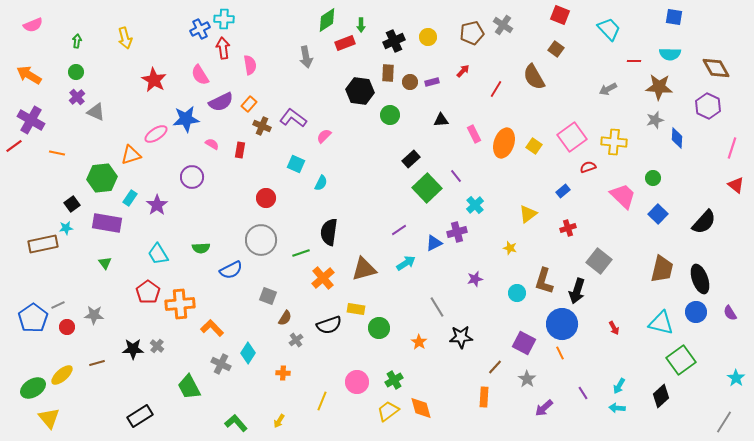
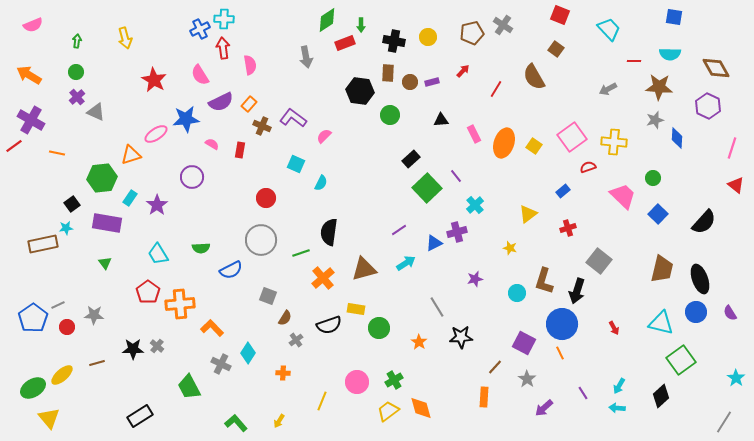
black cross at (394, 41): rotated 35 degrees clockwise
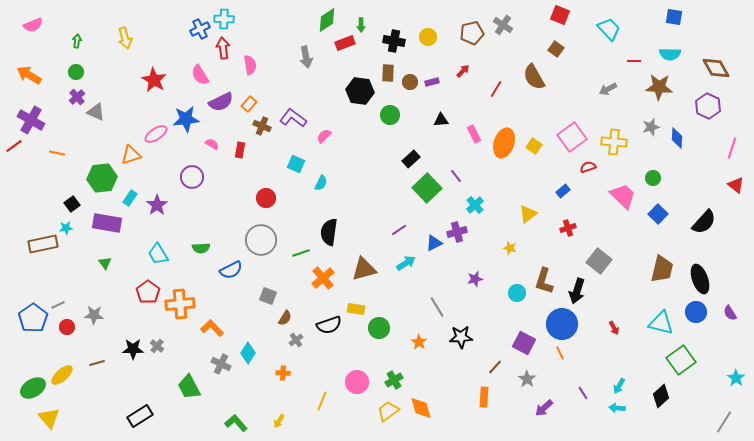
gray star at (655, 120): moved 4 px left, 7 px down
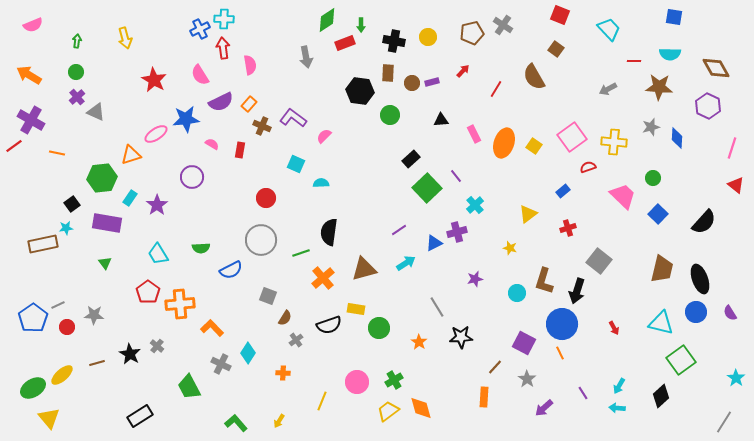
brown circle at (410, 82): moved 2 px right, 1 px down
cyan semicircle at (321, 183): rotated 119 degrees counterclockwise
black star at (133, 349): moved 3 px left, 5 px down; rotated 30 degrees clockwise
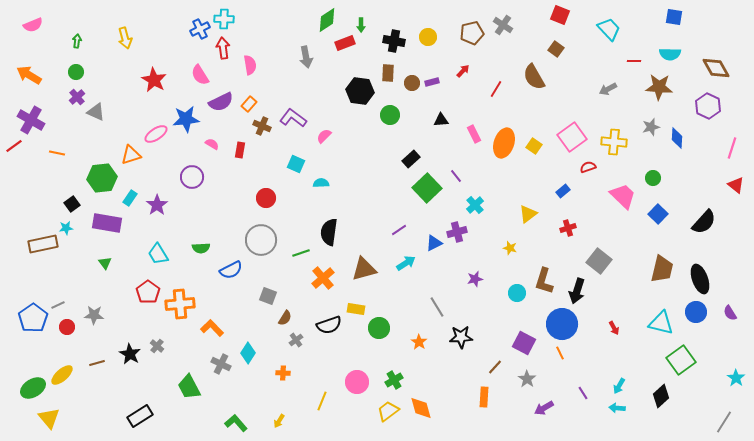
purple arrow at (544, 408): rotated 12 degrees clockwise
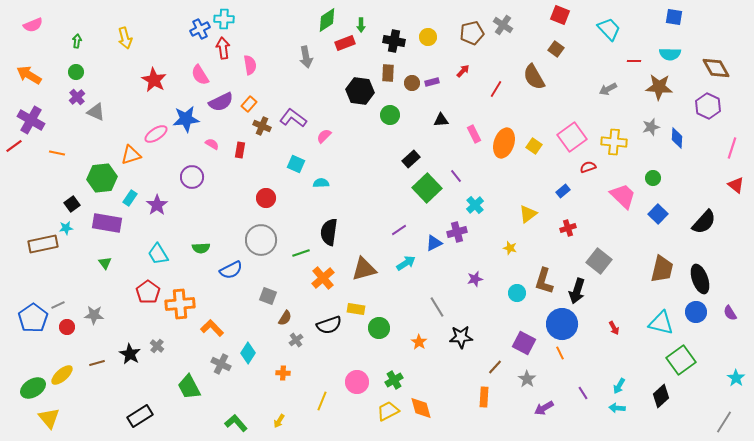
yellow trapezoid at (388, 411): rotated 10 degrees clockwise
